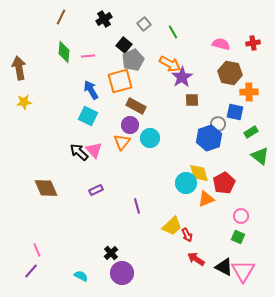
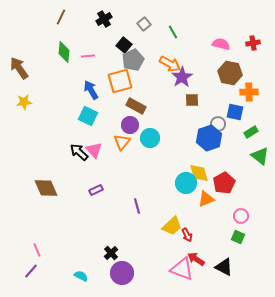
brown arrow at (19, 68): rotated 25 degrees counterclockwise
pink triangle at (243, 271): moved 61 px left, 2 px up; rotated 40 degrees counterclockwise
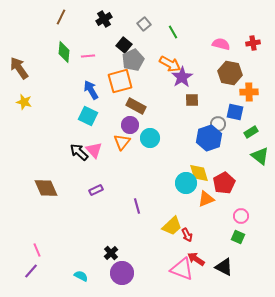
yellow star at (24, 102): rotated 21 degrees clockwise
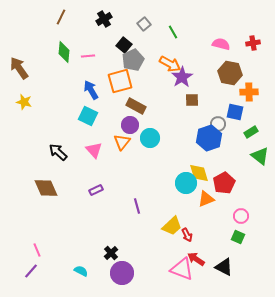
black arrow at (79, 152): moved 21 px left
cyan semicircle at (81, 276): moved 5 px up
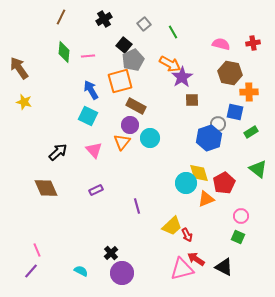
black arrow at (58, 152): rotated 96 degrees clockwise
green triangle at (260, 156): moved 2 px left, 13 px down
pink triangle at (182, 269): rotated 35 degrees counterclockwise
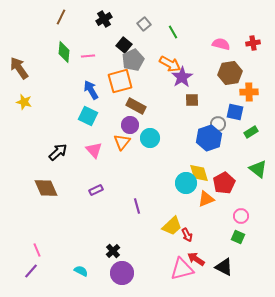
brown hexagon at (230, 73): rotated 20 degrees counterclockwise
black cross at (111, 253): moved 2 px right, 2 px up
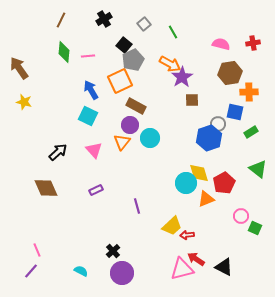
brown line at (61, 17): moved 3 px down
orange square at (120, 81): rotated 10 degrees counterclockwise
red arrow at (187, 235): rotated 112 degrees clockwise
green square at (238, 237): moved 17 px right, 9 px up
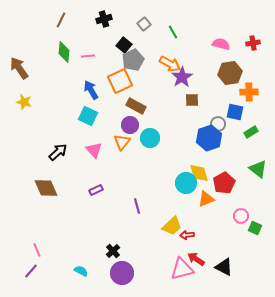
black cross at (104, 19): rotated 14 degrees clockwise
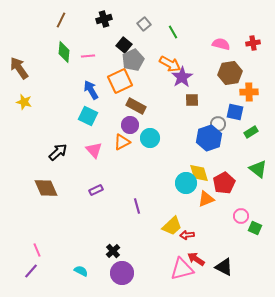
orange triangle at (122, 142): rotated 24 degrees clockwise
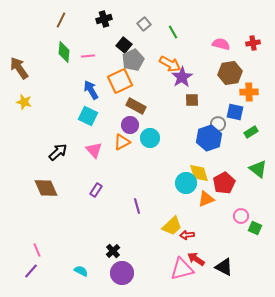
purple rectangle at (96, 190): rotated 32 degrees counterclockwise
